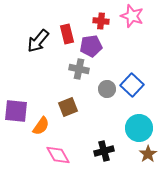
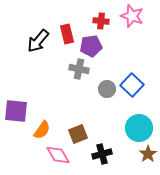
brown square: moved 10 px right, 27 px down
orange semicircle: moved 1 px right, 4 px down
black cross: moved 2 px left, 3 px down
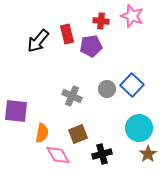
gray cross: moved 7 px left, 27 px down; rotated 12 degrees clockwise
orange semicircle: moved 3 px down; rotated 24 degrees counterclockwise
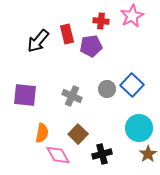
pink star: rotated 25 degrees clockwise
purple square: moved 9 px right, 16 px up
brown square: rotated 24 degrees counterclockwise
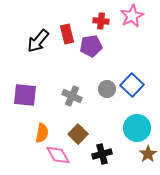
cyan circle: moved 2 px left
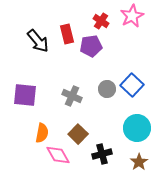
red cross: rotated 28 degrees clockwise
black arrow: rotated 80 degrees counterclockwise
brown star: moved 9 px left, 8 px down
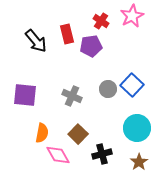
black arrow: moved 2 px left
gray circle: moved 1 px right
